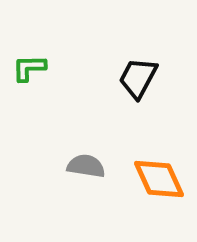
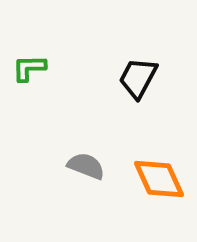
gray semicircle: rotated 12 degrees clockwise
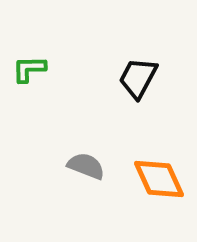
green L-shape: moved 1 px down
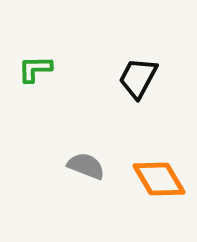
green L-shape: moved 6 px right
orange diamond: rotated 6 degrees counterclockwise
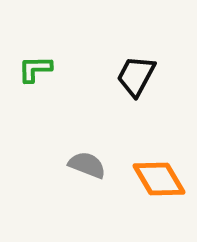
black trapezoid: moved 2 px left, 2 px up
gray semicircle: moved 1 px right, 1 px up
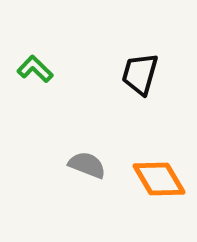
green L-shape: rotated 45 degrees clockwise
black trapezoid: moved 4 px right, 2 px up; rotated 12 degrees counterclockwise
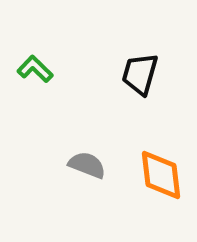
orange diamond: moved 2 px right, 4 px up; rotated 24 degrees clockwise
